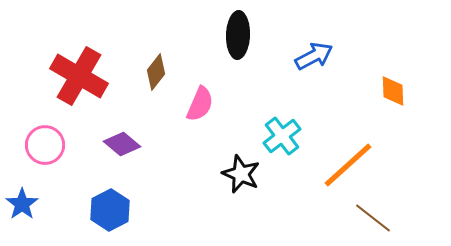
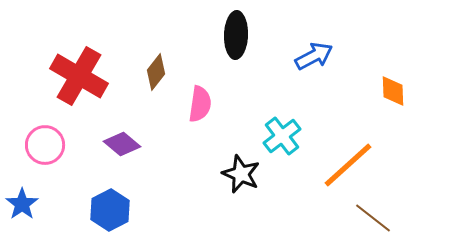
black ellipse: moved 2 px left
pink semicircle: rotated 15 degrees counterclockwise
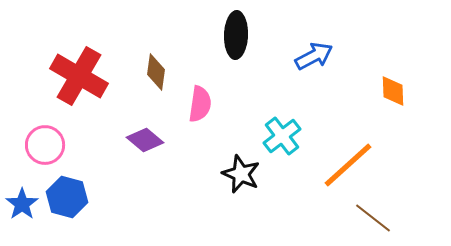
brown diamond: rotated 30 degrees counterclockwise
purple diamond: moved 23 px right, 4 px up
blue hexagon: moved 43 px left, 13 px up; rotated 18 degrees counterclockwise
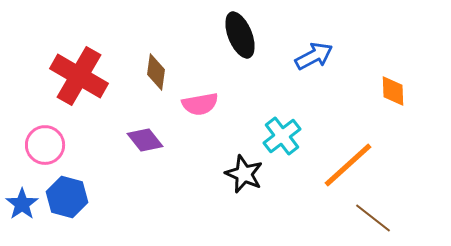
black ellipse: moved 4 px right; rotated 24 degrees counterclockwise
pink semicircle: rotated 72 degrees clockwise
purple diamond: rotated 12 degrees clockwise
black star: moved 3 px right
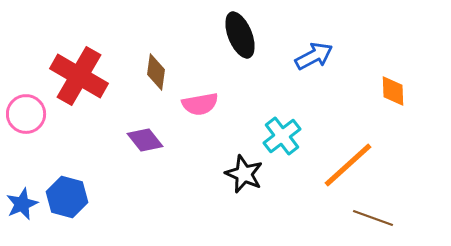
pink circle: moved 19 px left, 31 px up
blue star: rotated 12 degrees clockwise
brown line: rotated 18 degrees counterclockwise
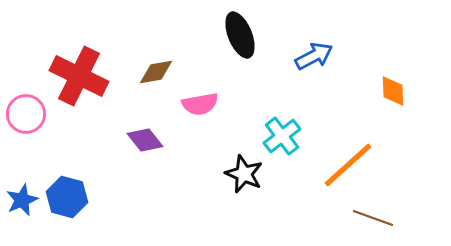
brown diamond: rotated 72 degrees clockwise
red cross: rotated 4 degrees counterclockwise
blue star: moved 4 px up
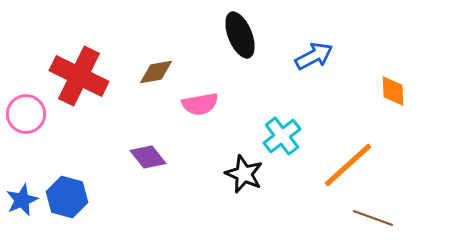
purple diamond: moved 3 px right, 17 px down
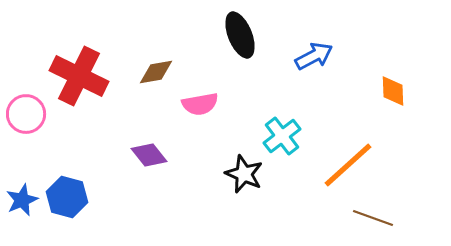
purple diamond: moved 1 px right, 2 px up
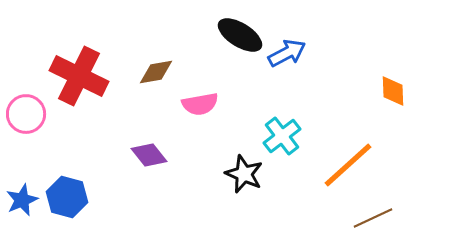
black ellipse: rotated 36 degrees counterclockwise
blue arrow: moved 27 px left, 3 px up
brown line: rotated 45 degrees counterclockwise
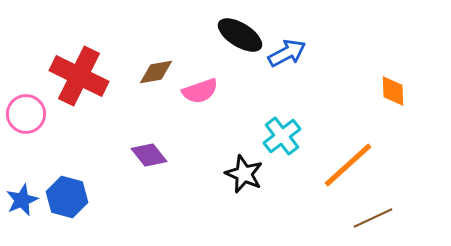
pink semicircle: moved 13 px up; rotated 9 degrees counterclockwise
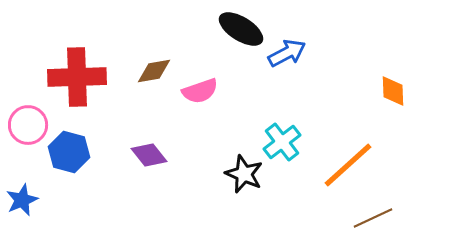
black ellipse: moved 1 px right, 6 px up
brown diamond: moved 2 px left, 1 px up
red cross: moved 2 px left, 1 px down; rotated 28 degrees counterclockwise
pink circle: moved 2 px right, 11 px down
cyan cross: moved 6 px down
blue hexagon: moved 2 px right, 45 px up
